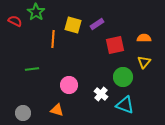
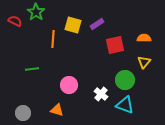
green circle: moved 2 px right, 3 px down
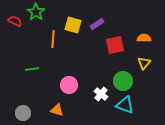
yellow triangle: moved 1 px down
green circle: moved 2 px left, 1 px down
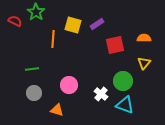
gray circle: moved 11 px right, 20 px up
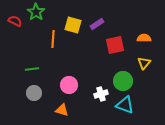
white cross: rotated 32 degrees clockwise
orange triangle: moved 5 px right
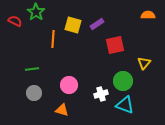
orange semicircle: moved 4 px right, 23 px up
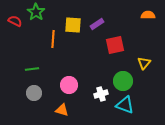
yellow square: rotated 12 degrees counterclockwise
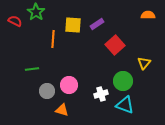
red square: rotated 30 degrees counterclockwise
gray circle: moved 13 px right, 2 px up
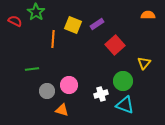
yellow square: rotated 18 degrees clockwise
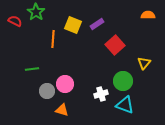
pink circle: moved 4 px left, 1 px up
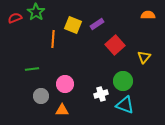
red semicircle: moved 3 px up; rotated 48 degrees counterclockwise
yellow triangle: moved 6 px up
gray circle: moved 6 px left, 5 px down
orange triangle: rotated 16 degrees counterclockwise
